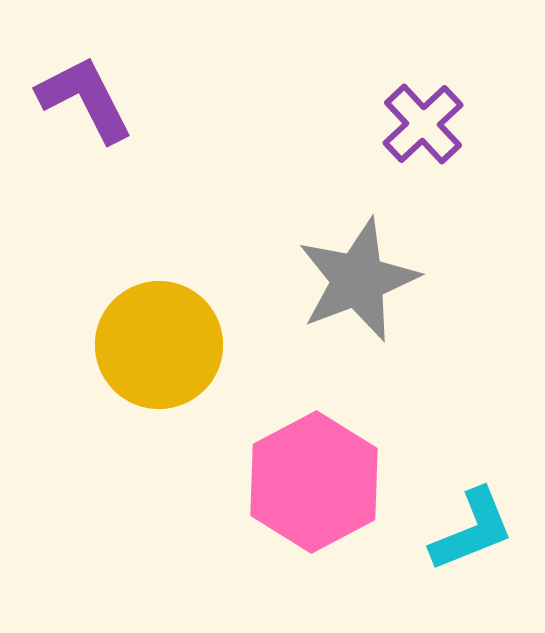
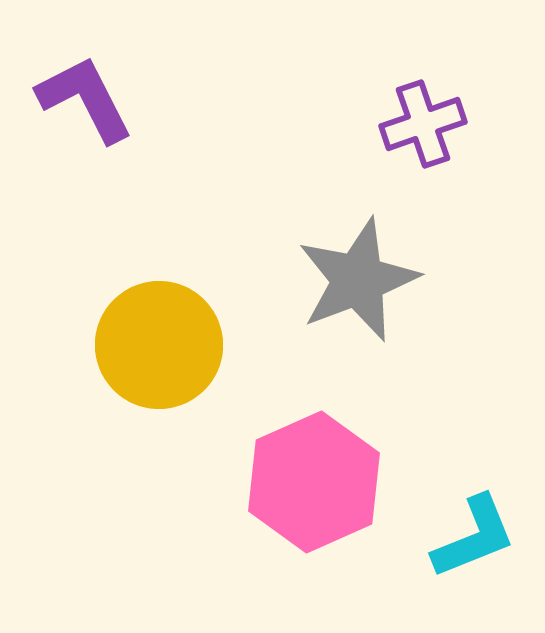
purple cross: rotated 24 degrees clockwise
pink hexagon: rotated 4 degrees clockwise
cyan L-shape: moved 2 px right, 7 px down
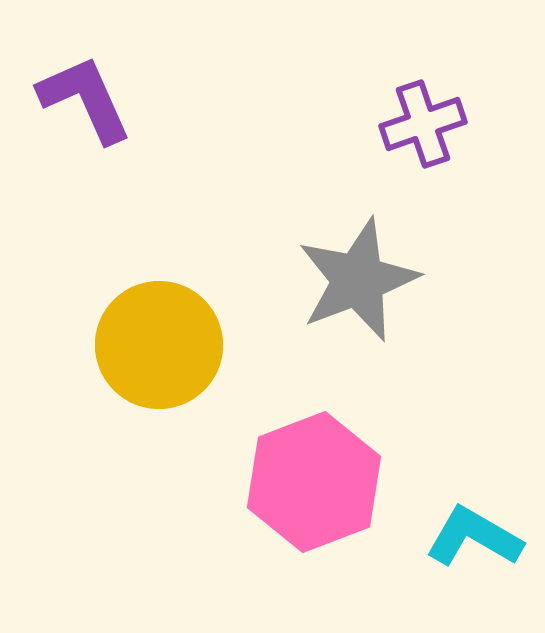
purple L-shape: rotated 3 degrees clockwise
pink hexagon: rotated 3 degrees clockwise
cyan L-shape: rotated 128 degrees counterclockwise
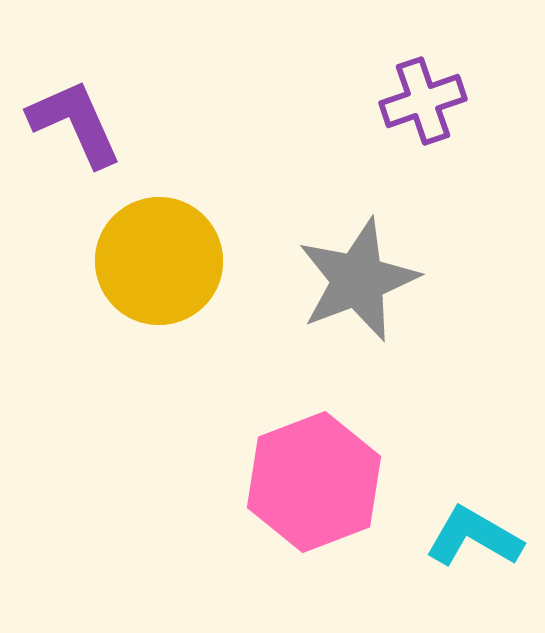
purple L-shape: moved 10 px left, 24 px down
purple cross: moved 23 px up
yellow circle: moved 84 px up
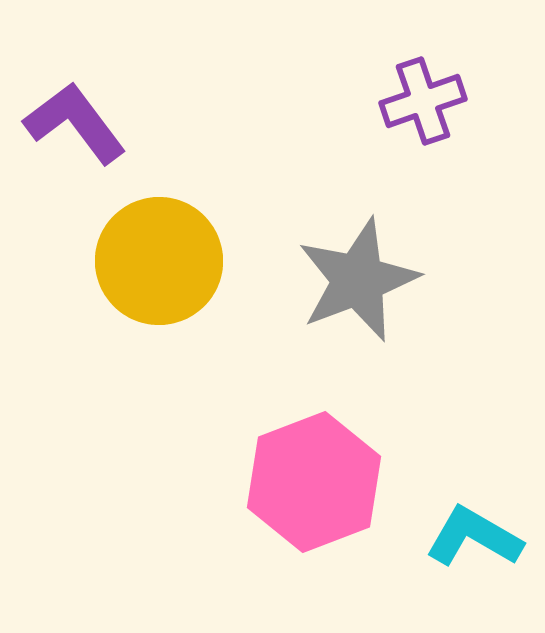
purple L-shape: rotated 13 degrees counterclockwise
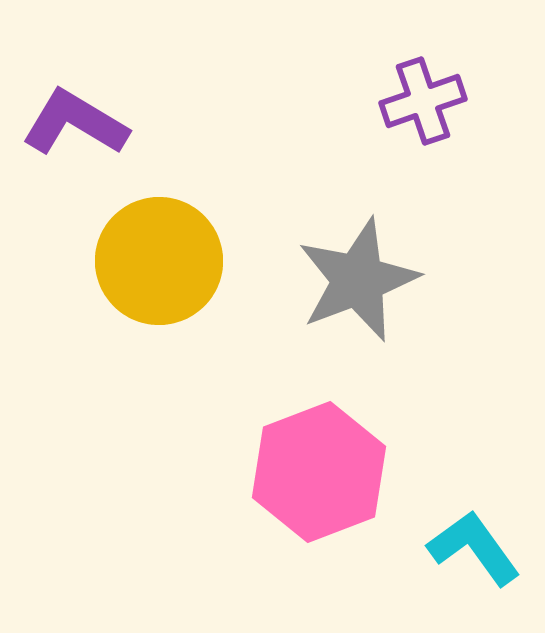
purple L-shape: rotated 22 degrees counterclockwise
pink hexagon: moved 5 px right, 10 px up
cyan L-shape: moved 11 px down; rotated 24 degrees clockwise
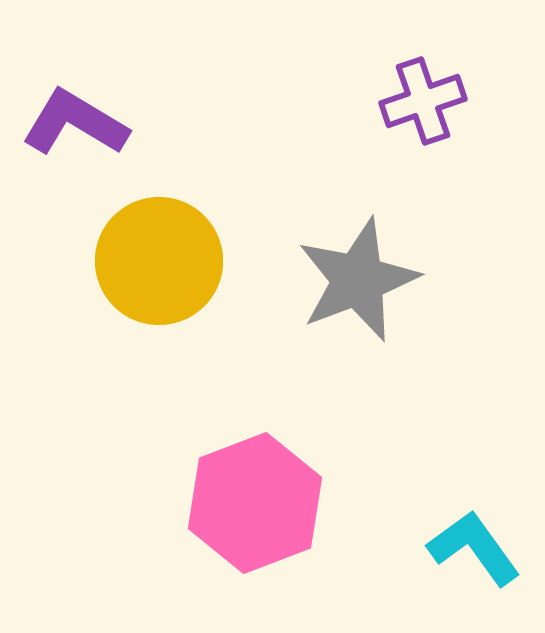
pink hexagon: moved 64 px left, 31 px down
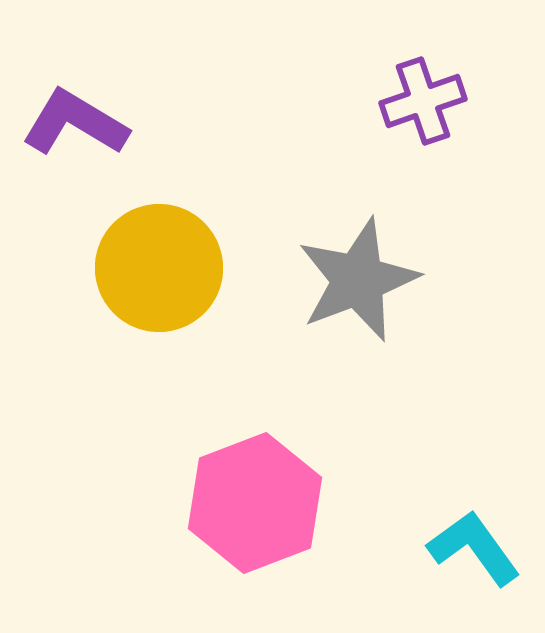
yellow circle: moved 7 px down
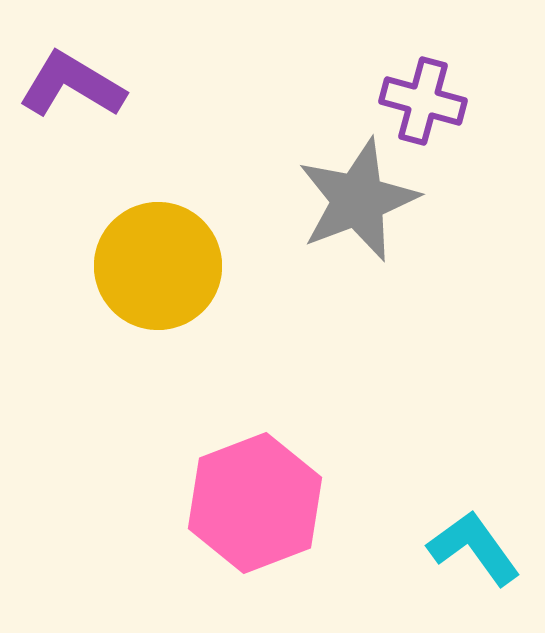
purple cross: rotated 34 degrees clockwise
purple L-shape: moved 3 px left, 38 px up
yellow circle: moved 1 px left, 2 px up
gray star: moved 80 px up
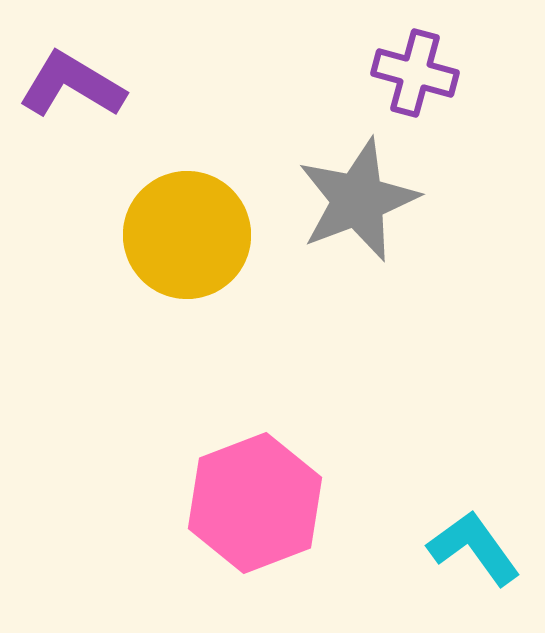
purple cross: moved 8 px left, 28 px up
yellow circle: moved 29 px right, 31 px up
